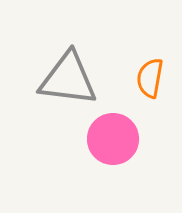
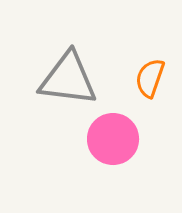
orange semicircle: rotated 9 degrees clockwise
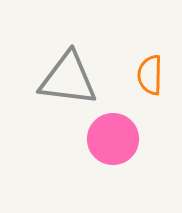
orange semicircle: moved 3 px up; rotated 18 degrees counterclockwise
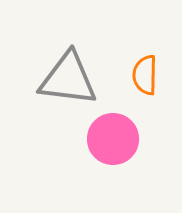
orange semicircle: moved 5 px left
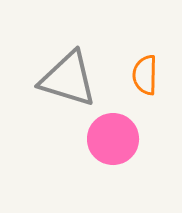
gray triangle: rotated 10 degrees clockwise
